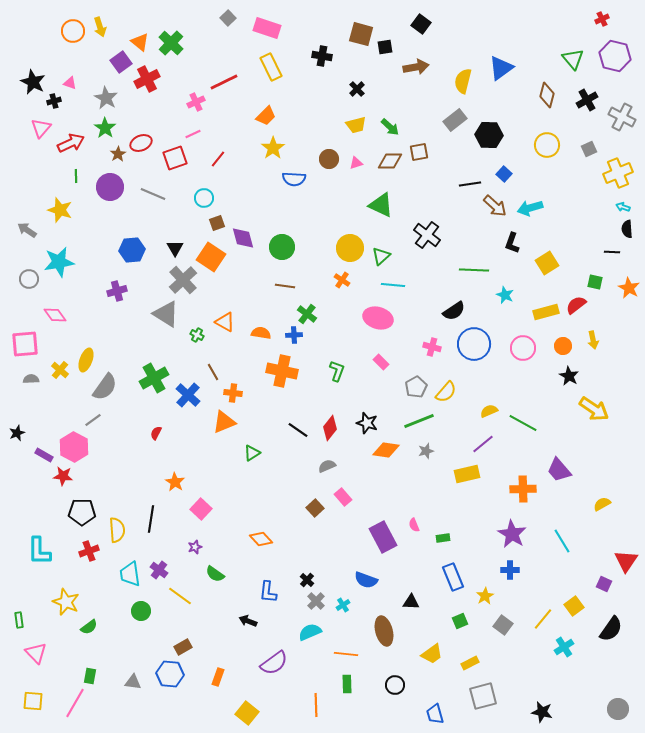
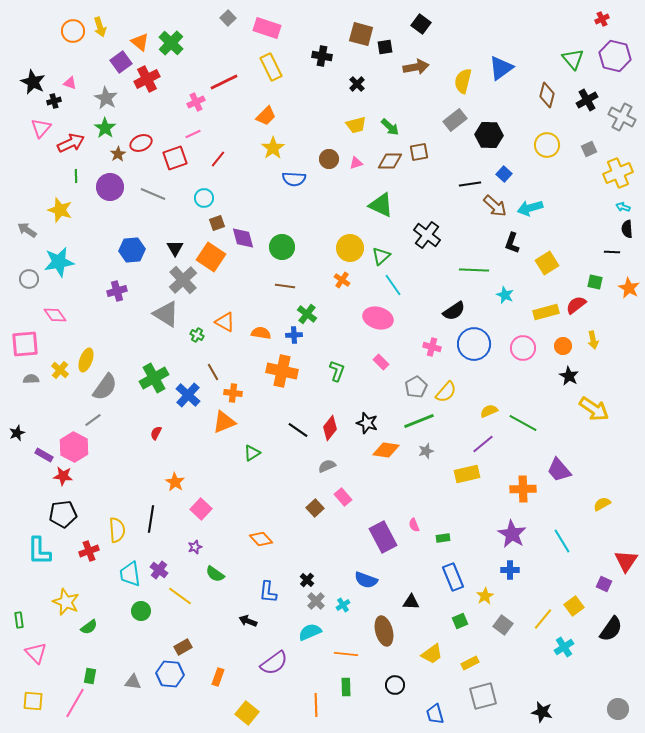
black cross at (357, 89): moved 5 px up
cyan line at (393, 285): rotated 50 degrees clockwise
black pentagon at (82, 512): moved 19 px left, 2 px down; rotated 8 degrees counterclockwise
green rectangle at (347, 684): moved 1 px left, 3 px down
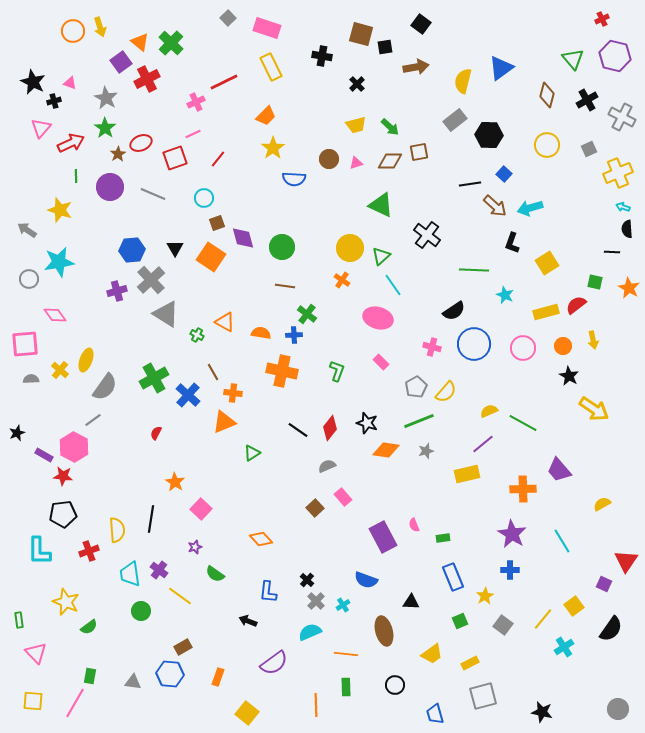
gray cross at (183, 280): moved 32 px left
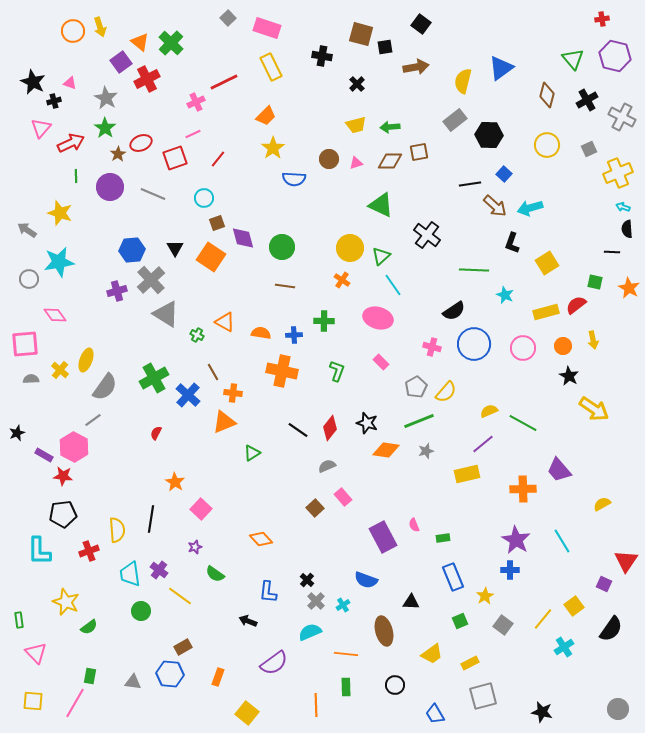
red cross at (602, 19): rotated 16 degrees clockwise
green arrow at (390, 127): rotated 132 degrees clockwise
yellow star at (60, 210): moved 3 px down
green cross at (307, 314): moved 17 px right, 7 px down; rotated 36 degrees counterclockwise
purple star at (512, 534): moved 4 px right, 6 px down
blue trapezoid at (435, 714): rotated 15 degrees counterclockwise
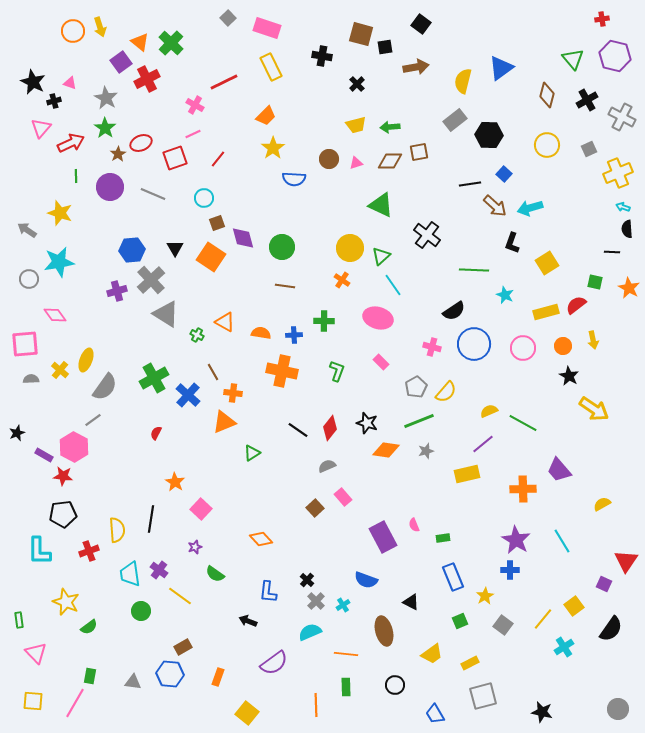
pink cross at (196, 102): moved 1 px left, 3 px down; rotated 36 degrees counterclockwise
black triangle at (411, 602): rotated 24 degrees clockwise
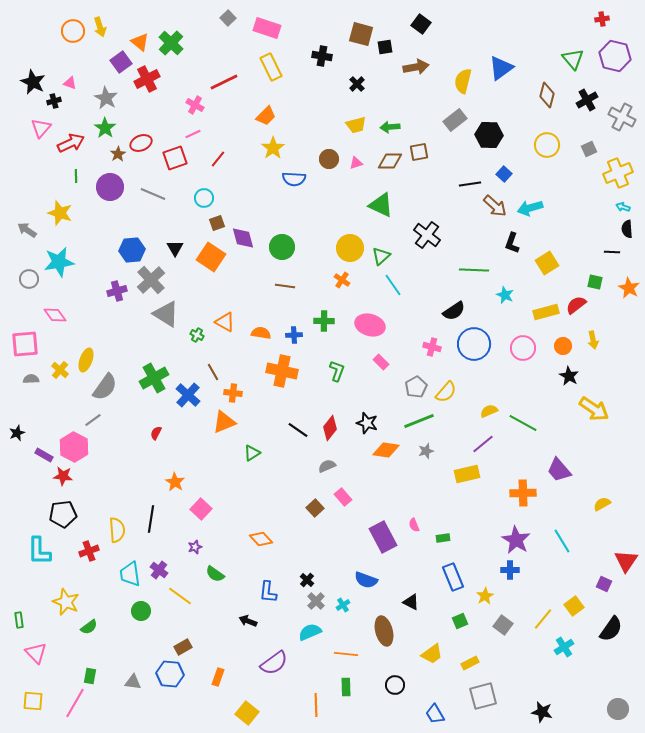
pink ellipse at (378, 318): moved 8 px left, 7 px down
orange cross at (523, 489): moved 4 px down
